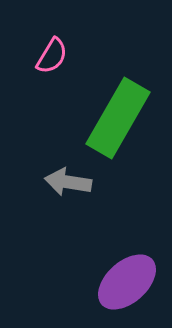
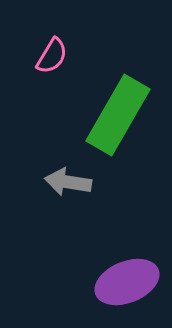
green rectangle: moved 3 px up
purple ellipse: rotated 20 degrees clockwise
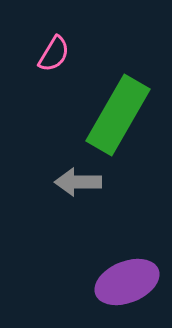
pink semicircle: moved 2 px right, 2 px up
gray arrow: moved 10 px right; rotated 9 degrees counterclockwise
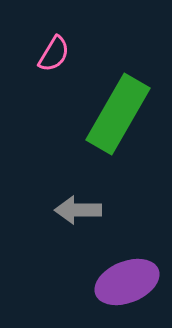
green rectangle: moved 1 px up
gray arrow: moved 28 px down
